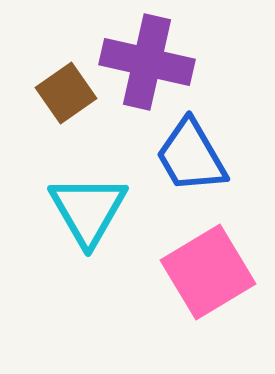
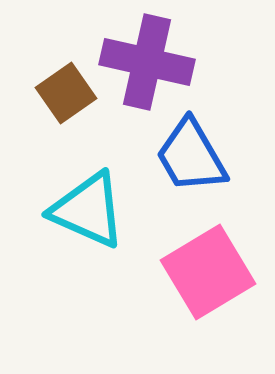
cyan triangle: rotated 36 degrees counterclockwise
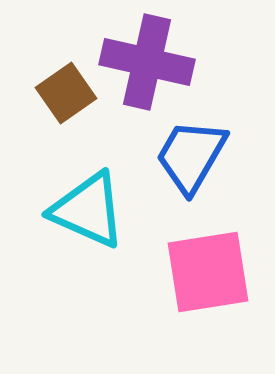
blue trapezoid: rotated 60 degrees clockwise
pink square: rotated 22 degrees clockwise
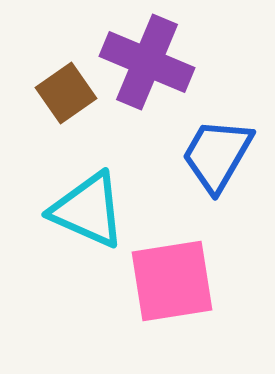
purple cross: rotated 10 degrees clockwise
blue trapezoid: moved 26 px right, 1 px up
pink square: moved 36 px left, 9 px down
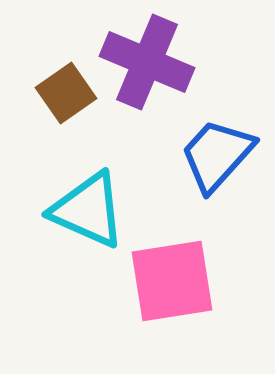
blue trapezoid: rotated 12 degrees clockwise
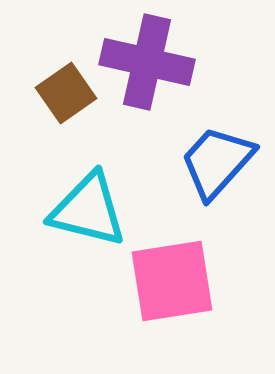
purple cross: rotated 10 degrees counterclockwise
blue trapezoid: moved 7 px down
cyan triangle: rotated 10 degrees counterclockwise
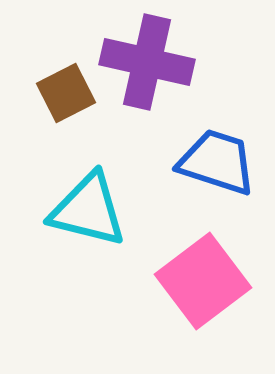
brown square: rotated 8 degrees clockwise
blue trapezoid: rotated 66 degrees clockwise
pink square: moved 31 px right; rotated 28 degrees counterclockwise
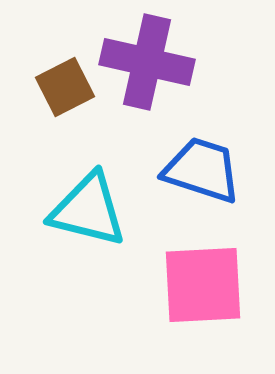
brown square: moved 1 px left, 6 px up
blue trapezoid: moved 15 px left, 8 px down
pink square: moved 4 px down; rotated 34 degrees clockwise
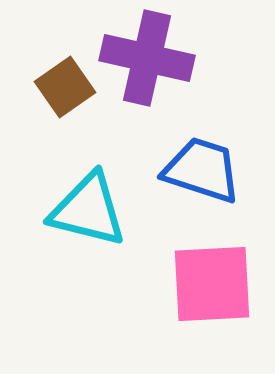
purple cross: moved 4 px up
brown square: rotated 8 degrees counterclockwise
pink square: moved 9 px right, 1 px up
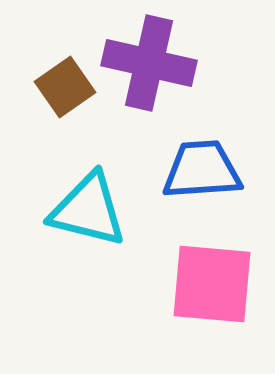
purple cross: moved 2 px right, 5 px down
blue trapezoid: rotated 22 degrees counterclockwise
pink square: rotated 8 degrees clockwise
